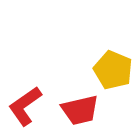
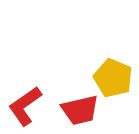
yellow pentagon: moved 8 px down
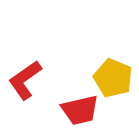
red L-shape: moved 26 px up
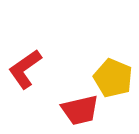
red L-shape: moved 11 px up
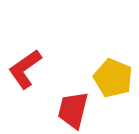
red trapezoid: moved 7 px left; rotated 117 degrees clockwise
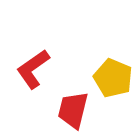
red L-shape: moved 8 px right
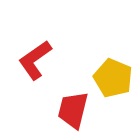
red L-shape: moved 2 px right, 9 px up
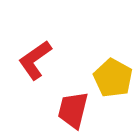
yellow pentagon: rotated 6 degrees clockwise
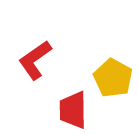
red trapezoid: rotated 15 degrees counterclockwise
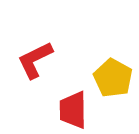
red L-shape: rotated 9 degrees clockwise
